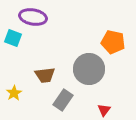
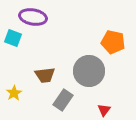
gray circle: moved 2 px down
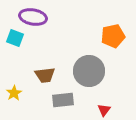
cyan square: moved 2 px right
orange pentagon: moved 6 px up; rotated 25 degrees counterclockwise
gray rectangle: rotated 50 degrees clockwise
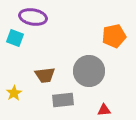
orange pentagon: moved 1 px right
red triangle: rotated 48 degrees clockwise
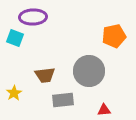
purple ellipse: rotated 12 degrees counterclockwise
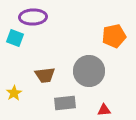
gray rectangle: moved 2 px right, 3 px down
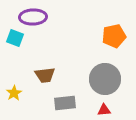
gray circle: moved 16 px right, 8 px down
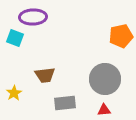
orange pentagon: moved 7 px right
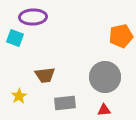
gray circle: moved 2 px up
yellow star: moved 5 px right, 3 px down
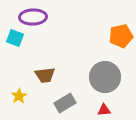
gray rectangle: rotated 25 degrees counterclockwise
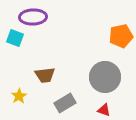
red triangle: rotated 24 degrees clockwise
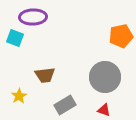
gray rectangle: moved 2 px down
